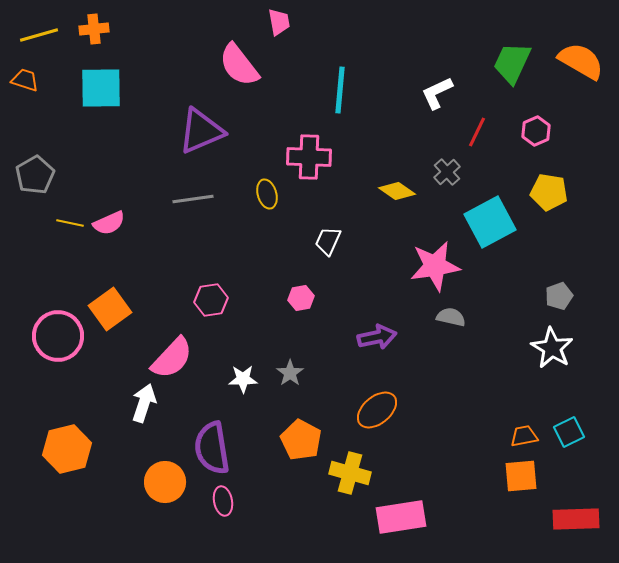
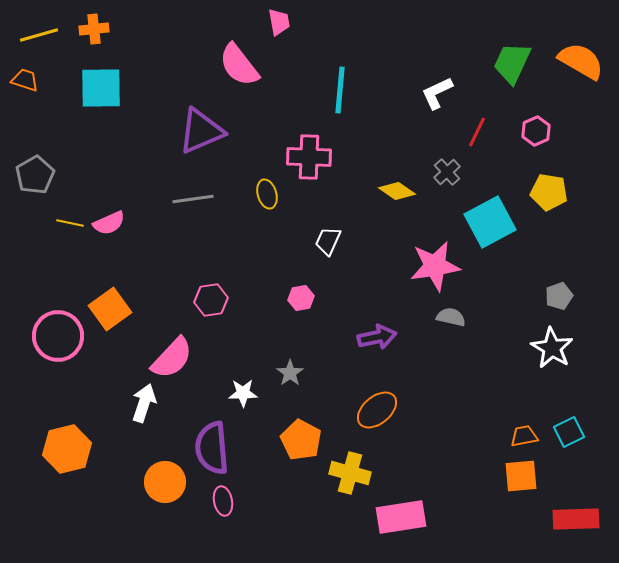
white star at (243, 379): moved 14 px down
purple semicircle at (212, 448): rotated 4 degrees clockwise
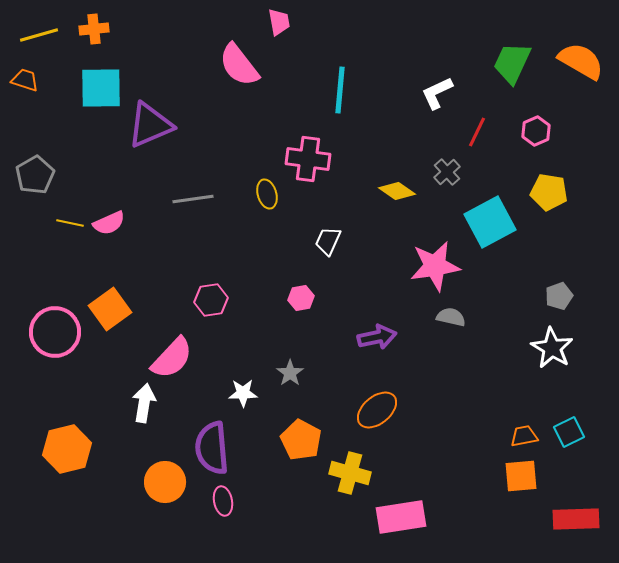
purple triangle at (201, 131): moved 51 px left, 6 px up
pink cross at (309, 157): moved 1 px left, 2 px down; rotated 6 degrees clockwise
pink circle at (58, 336): moved 3 px left, 4 px up
white arrow at (144, 403): rotated 9 degrees counterclockwise
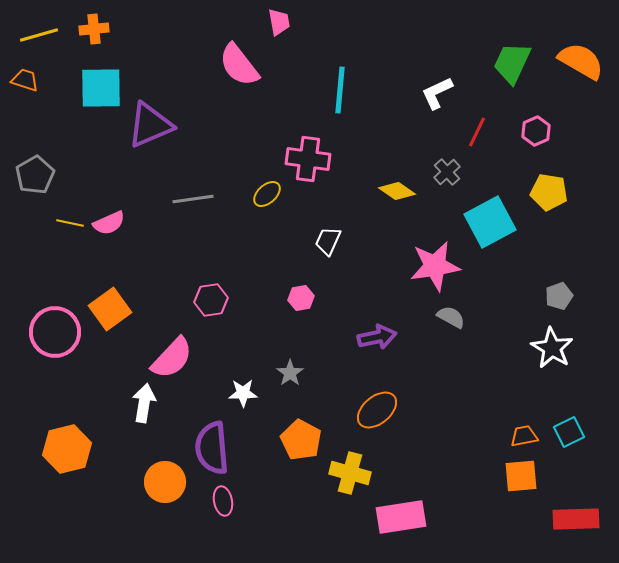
yellow ellipse at (267, 194): rotated 64 degrees clockwise
gray semicircle at (451, 317): rotated 16 degrees clockwise
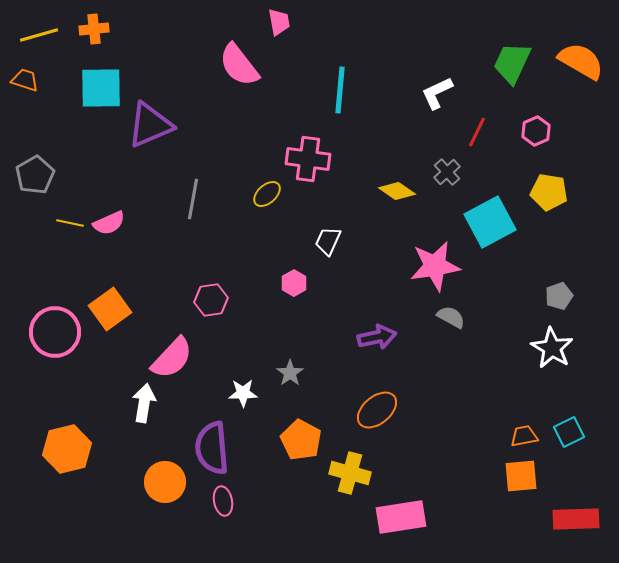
gray line at (193, 199): rotated 72 degrees counterclockwise
pink hexagon at (301, 298): moved 7 px left, 15 px up; rotated 20 degrees counterclockwise
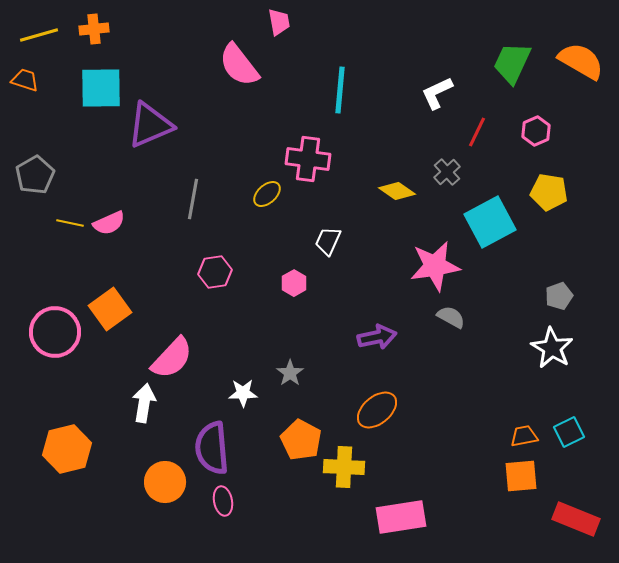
pink hexagon at (211, 300): moved 4 px right, 28 px up
yellow cross at (350, 473): moved 6 px left, 6 px up; rotated 12 degrees counterclockwise
red rectangle at (576, 519): rotated 24 degrees clockwise
